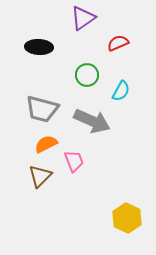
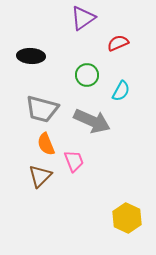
black ellipse: moved 8 px left, 9 px down
orange semicircle: rotated 85 degrees counterclockwise
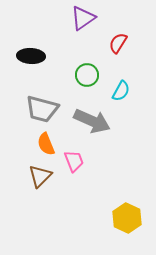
red semicircle: rotated 35 degrees counterclockwise
